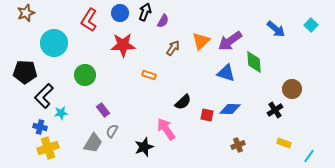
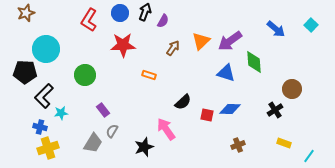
cyan circle: moved 8 px left, 6 px down
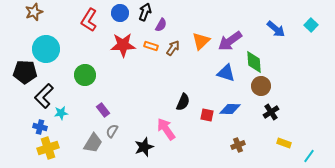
brown star: moved 8 px right, 1 px up
purple semicircle: moved 2 px left, 4 px down
orange rectangle: moved 2 px right, 29 px up
brown circle: moved 31 px left, 3 px up
black semicircle: rotated 24 degrees counterclockwise
black cross: moved 4 px left, 2 px down
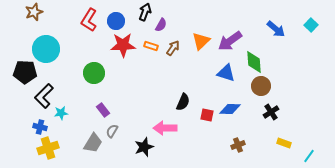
blue circle: moved 4 px left, 8 px down
green circle: moved 9 px right, 2 px up
pink arrow: moved 1 px left, 1 px up; rotated 55 degrees counterclockwise
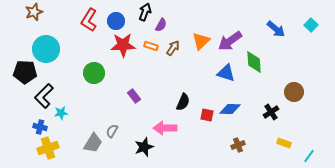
brown circle: moved 33 px right, 6 px down
purple rectangle: moved 31 px right, 14 px up
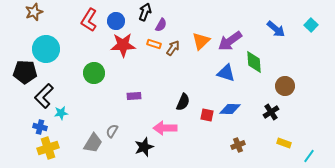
orange rectangle: moved 3 px right, 2 px up
brown circle: moved 9 px left, 6 px up
purple rectangle: rotated 56 degrees counterclockwise
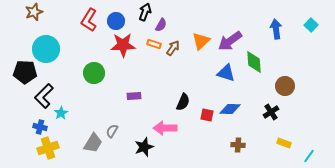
blue arrow: rotated 138 degrees counterclockwise
cyan star: rotated 24 degrees counterclockwise
brown cross: rotated 24 degrees clockwise
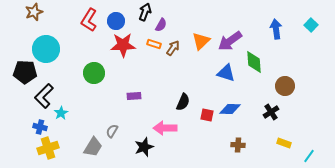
gray trapezoid: moved 4 px down
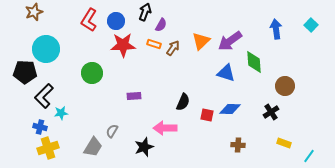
green circle: moved 2 px left
cyan star: rotated 24 degrees clockwise
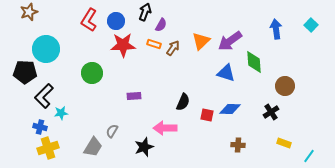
brown star: moved 5 px left
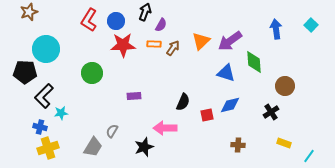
orange rectangle: rotated 16 degrees counterclockwise
blue diamond: moved 4 px up; rotated 15 degrees counterclockwise
red square: rotated 24 degrees counterclockwise
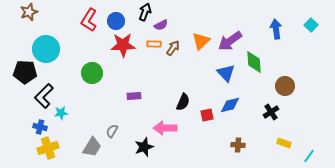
purple semicircle: rotated 32 degrees clockwise
blue triangle: rotated 30 degrees clockwise
gray trapezoid: moved 1 px left
